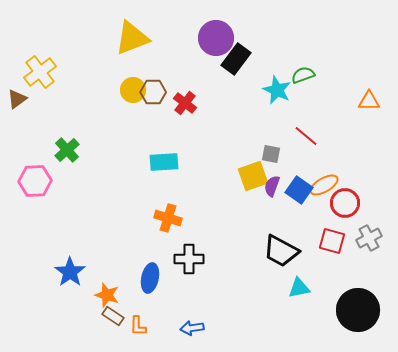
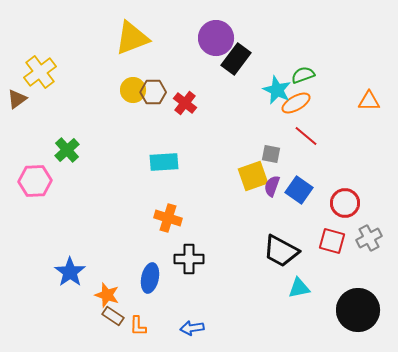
orange ellipse: moved 28 px left, 82 px up
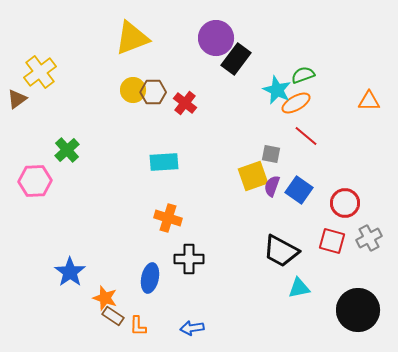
orange star: moved 2 px left, 3 px down
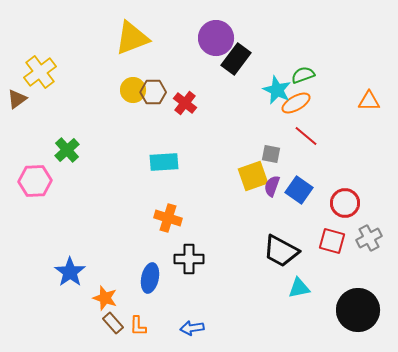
brown rectangle: moved 7 px down; rotated 15 degrees clockwise
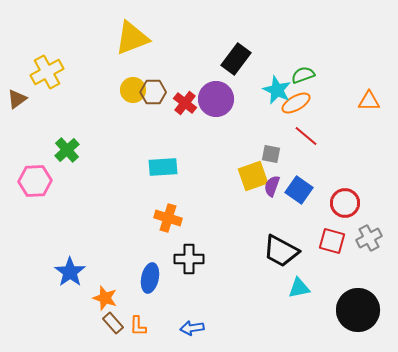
purple circle: moved 61 px down
yellow cross: moved 7 px right; rotated 8 degrees clockwise
cyan rectangle: moved 1 px left, 5 px down
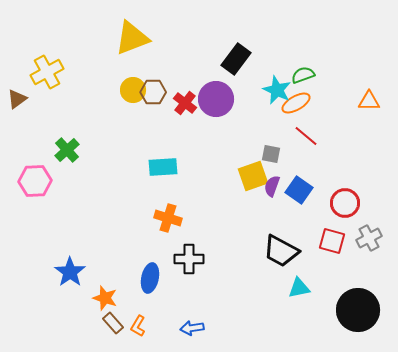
orange L-shape: rotated 30 degrees clockwise
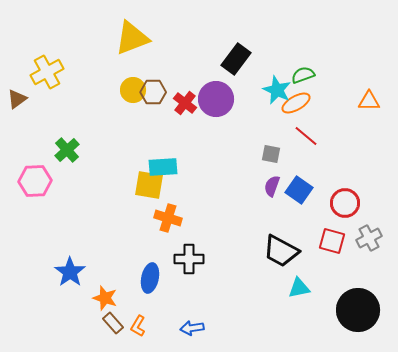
yellow square: moved 104 px left, 9 px down; rotated 28 degrees clockwise
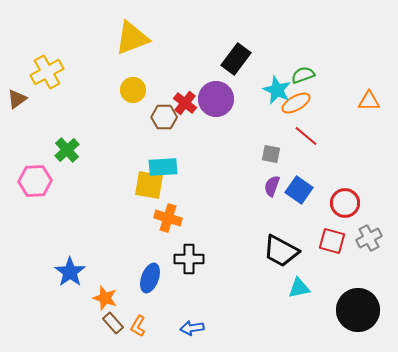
brown hexagon: moved 11 px right, 25 px down
blue ellipse: rotated 8 degrees clockwise
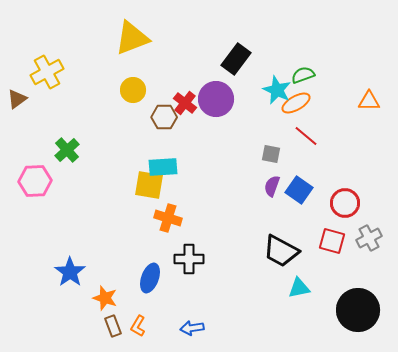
brown rectangle: moved 3 px down; rotated 20 degrees clockwise
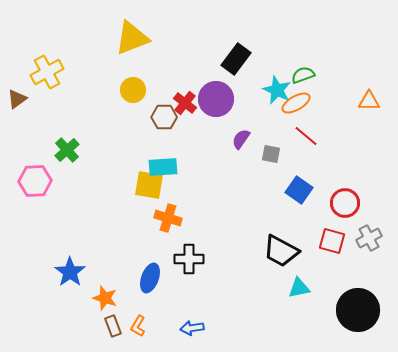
purple semicircle: moved 31 px left, 47 px up; rotated 15 degrees clockwise
